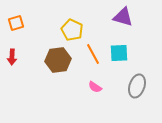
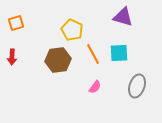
pink semicircle: rotated 88 degrees counterclockwise
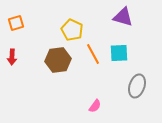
pink semicircle: moved 19 px down
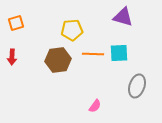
yellow pentagon: rotated 30 degrees counterclockwise
orange line: rotated 60 degrees counterclockwise
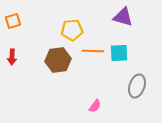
orange square: moved 3 px left, 2 px up
orange line: moved 3 px up
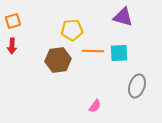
red arrow: moved 11 px up
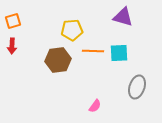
gray ellipse: moved 1 px down
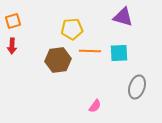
yellow pentagon: moved 1 px up
orange line: moved 3 px left
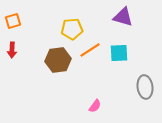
red arrow: moved 4 px down
orange line: moved 1 px up; rotated 35 degrees counterclockwise
gray ellipse: moved 8 px right; rotated 25 degrees counterclockwise
